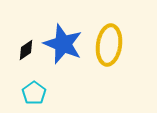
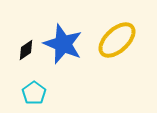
yellow ellipse: moved 8 px right, 5 px up; rotated 39 degrees clockwise
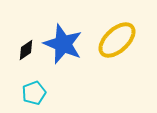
cyan pentagon: rotated 15 degrees clockwise
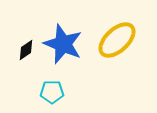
cyan pentagon: moved 18 px right, 1 px up; rotated 20 degrees clockwise
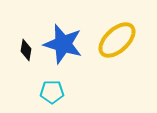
blue star: rotated 6 degrees counterclockwise
black diamond: rotated 45 degrees counterclockwise
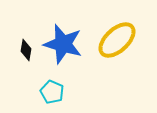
cyan pentagon: rotated 25 degrees clockwise
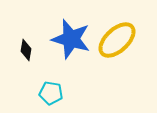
blue star: moved 8 px right, 5 px up
cyan pentagon: moved 1 px left, 1 px down; rotated 15 degrees counterclockwise
